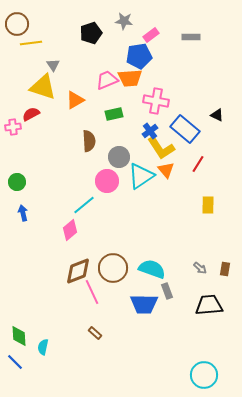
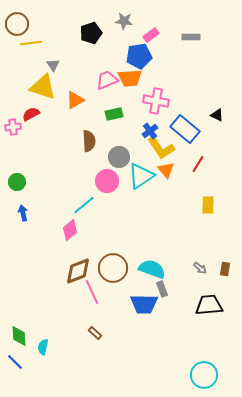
gray rectangle at (167, 291): moved 5 px left, 2 px up
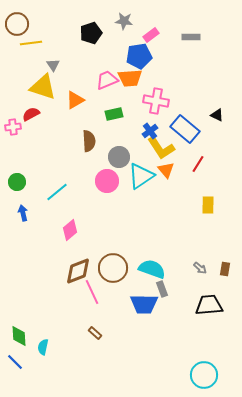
cyan line at (84, 205): moved 27 px left, 13 px up
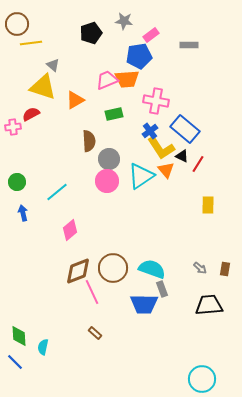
gray rectangle at (191, 37): moved 2 px left, 8 px down
gray triangle at (53, 65): rotated 16 degrees counterclockwise
orange trapezoid at (130, 78): moved 3 px left, 1 px down
black triangle at (217, 115): moved 35 px left, 41 px down
gray circle at (119, 157): moved 10 px left, 2 px down
cyan circle at (204, 375): moved 2 px left, 4 px down
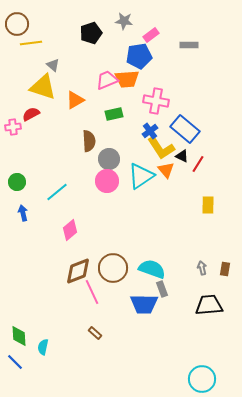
gray arrow at (200, 268): moved 2 px right; rotated 144 degrees counterclockwise
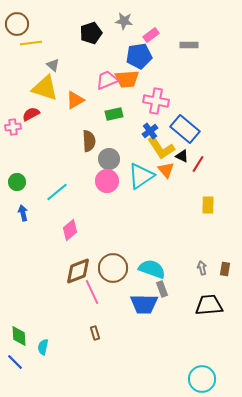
yellow triangle at (43, 87): moved 2 px right, 1 px down
brown rectangle at (95, 333): rotated 32 degrees clockwise
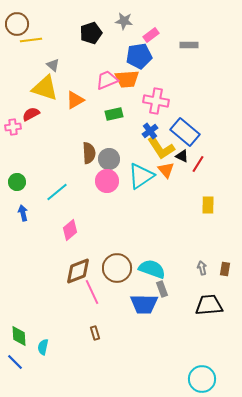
yellow line at (31, 43): moved 3 px up
blue rectangle at (185, 129): moved 3 px down
brown semicircle at (89, 141): moved 12 px down
brown circle at (113, 268): moved 4 px right
